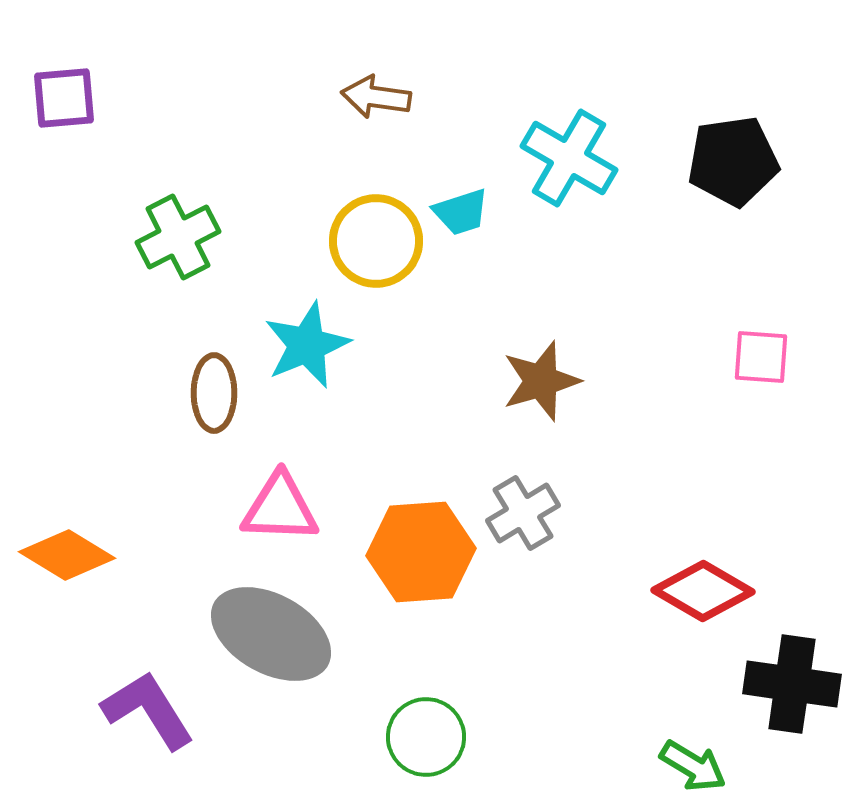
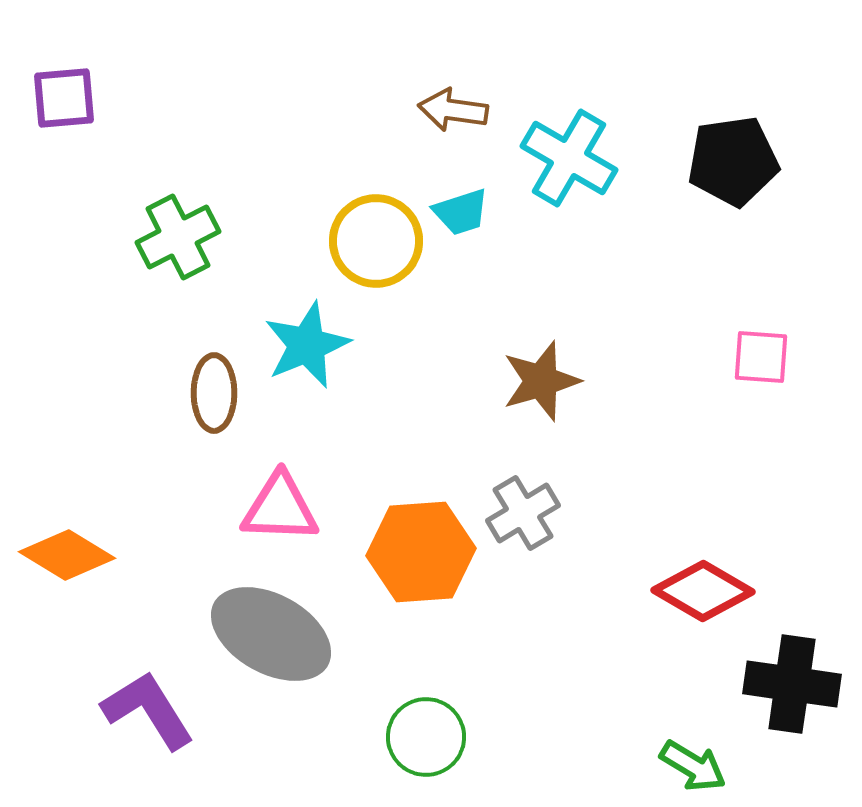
brown arrow: moved 77 px right, 13 px down
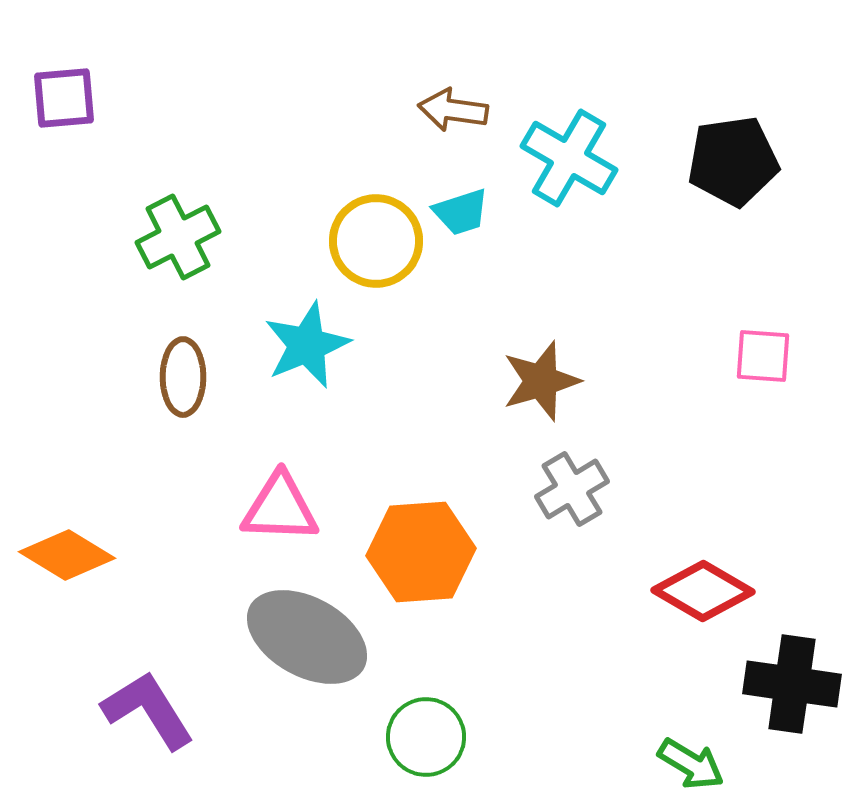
pink square: moved 2 px right, 1 px up
brown ellipse: moved 31 px left, 16 px up
gray cross: moved 49 px right, 24 px up
gray ellipse: moved 36 px right, 3 px down
green arrow: moved 2 px left, 2 px up
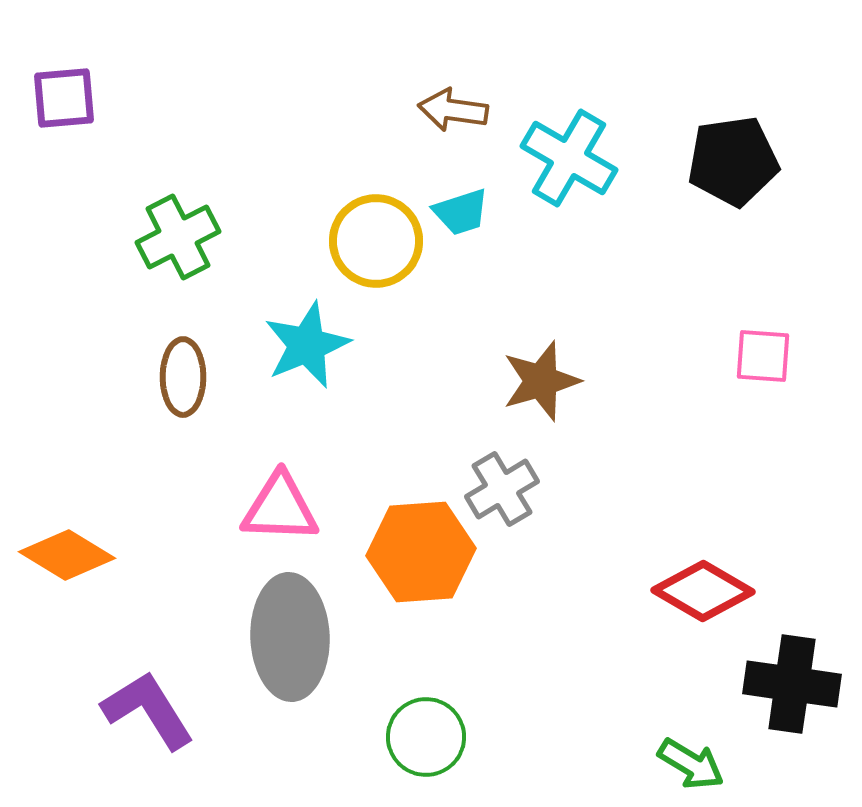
gray cross: moved 70 px left
gray ellipse: moved 17 px left; rotated 59 degrees clockwise
